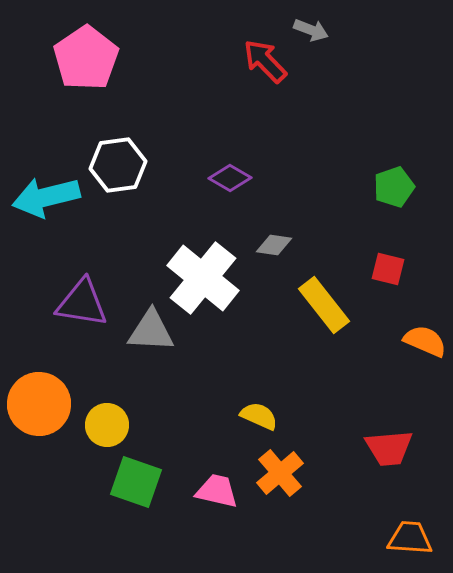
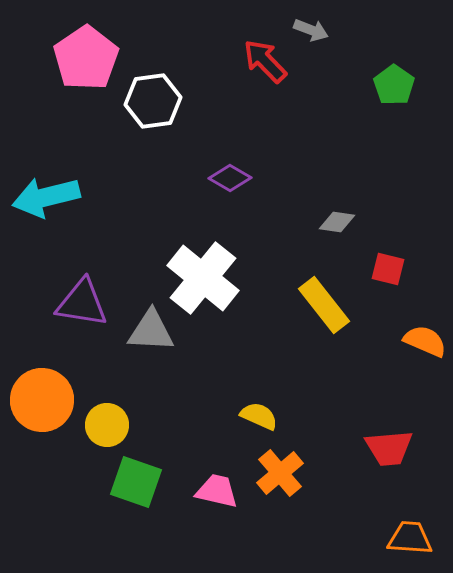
white hexagon: moved 35 px right, 64 px up
green pentagon: moved 102 px up; rotated 18 degrees counterclockwise
gray diamond: moved 63 px right, 23 px up
orange circle: moved 3 px right, 4 px up
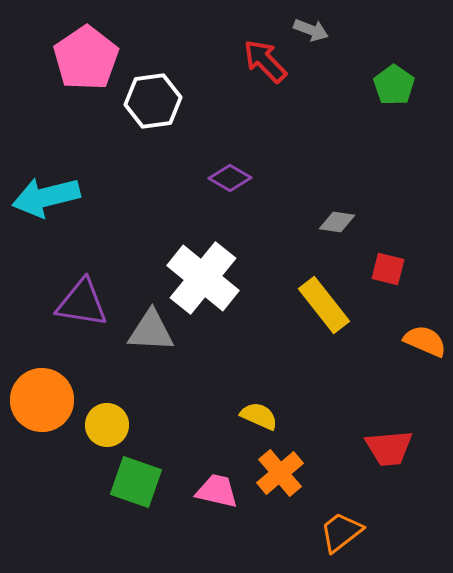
orange trapezoid: moved 69 px left, 6 px up; rotated 42 degrees counterclockwise
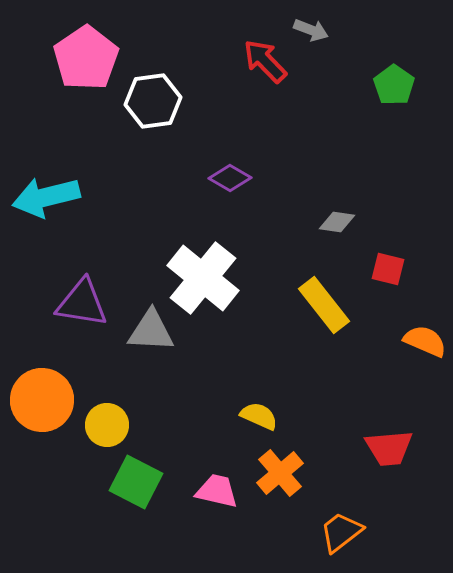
green square: rotated 8 degrees clockwise
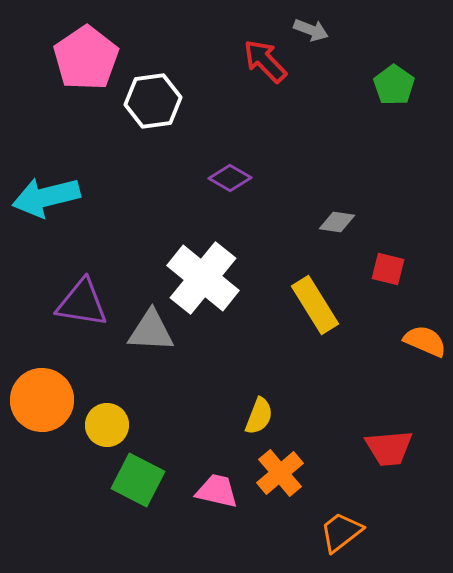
yellow rectangle: moved 9 px left; rotated 6 degrees clockwise
yellow semicircle: rotated 87 degrees clockwise
green square: moved 2 px right, 2 px up
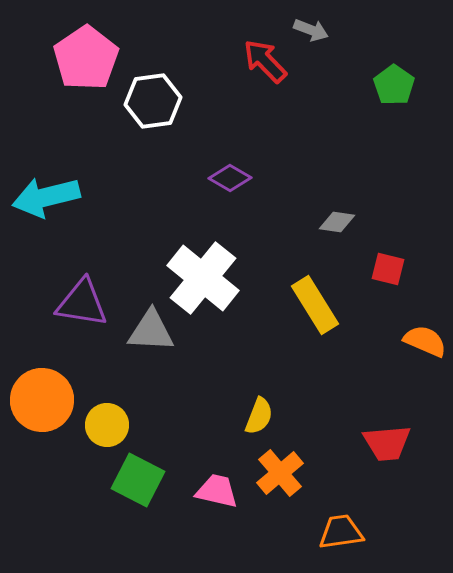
red trapezoid: moved 2 px left, 5 px up
orange trapezoid: rotated 30 degrees clockwise
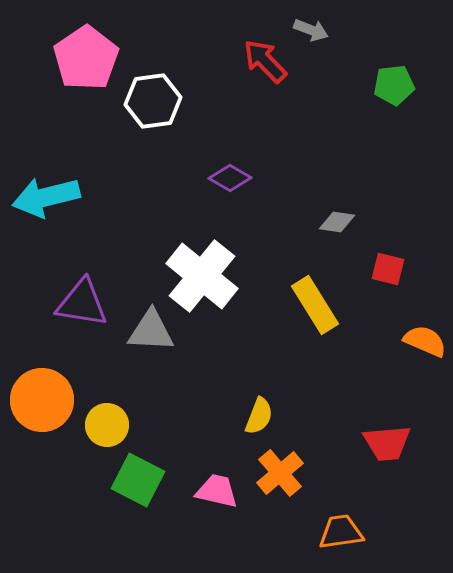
green pentagon: rotated 30 degrees clockwise
white cross: moved 1 px left, 2 px up
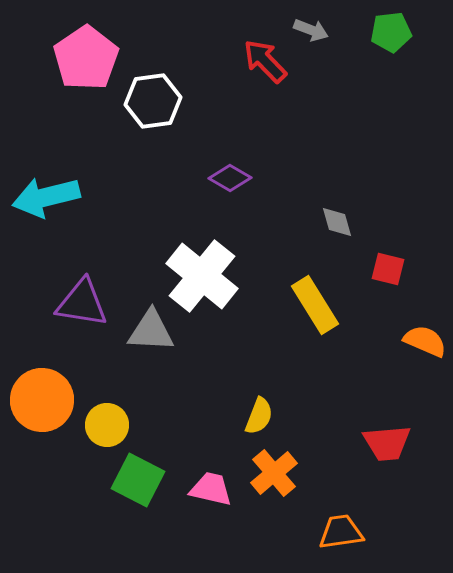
green pentagon: moved 3 px left, 53 px up
gray diamond: rotated 66 degrees clockwise
orange cross: moved 6 px left
pink trapezoid: moved 6 px left, 2 px up
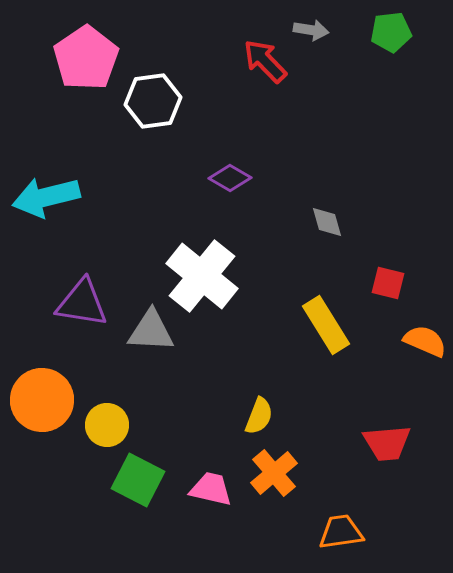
gray arrow: rotated 12 degrees counterclockwise
gray diamond: moved 10 px left
red square: moved 14 px down
yellow rectangle: moved 11 px right, 20 px down
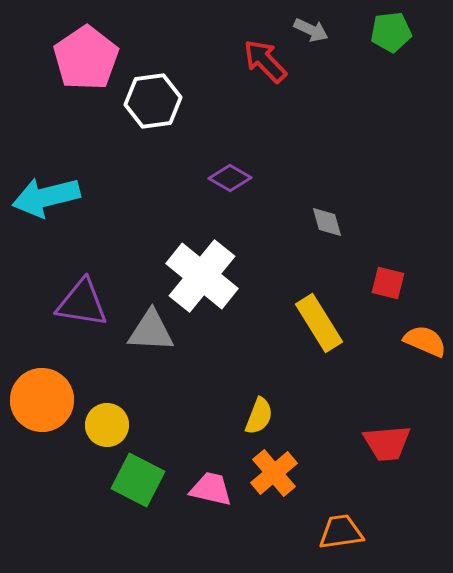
gray arrow: rotated 16 degrees clockwise
yellow rectangle: moved 7 px left, 2 px up
